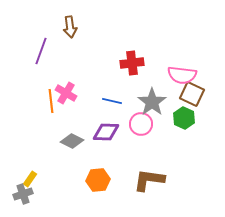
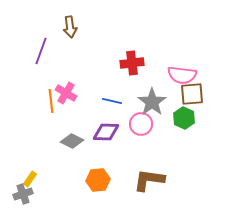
brown square: rotated 30 degrees counterclockwise
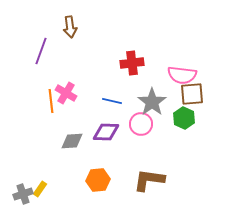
gray diamond: rotated 30 degrees counterclockwise
yellow rectangle: moved 10 px right, 10 px down
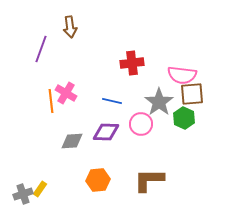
purple line: moved 2 px up
gray star: moved 7 px right
brown L-shape: rotated 8 degrees counterclockwise
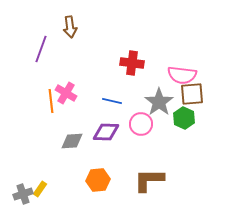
red cross: rotated 15 degrees clockwise
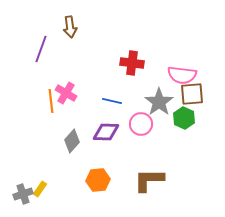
gray diamond: rotated 45 degrees counterclockwise
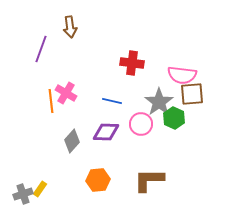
green hexagon: moved 10 px left
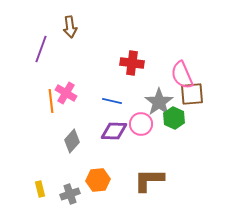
pink semicircle: rotated 60 degrees clockwise
purple diamond: moved 8 px right, 1 px up
yellow rectangle: rotated 49 degrees counterclockwise
gray cross: moved 47 px right
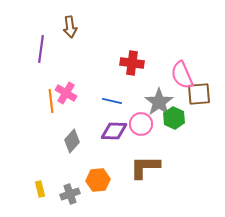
purple line: rotated 12 degrees counterclockwise
brown square: moved 7 px right
brown L-shape: moved 4 px left, 13 px up
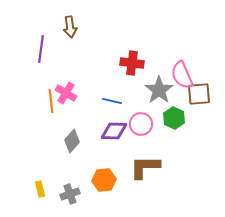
gray star: moved 12 px up
orange hexagon: moved 6 px right
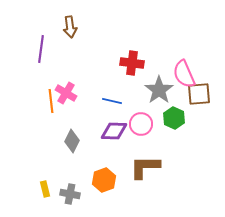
pink semicircle: moved 2 px right, 1 px up
gray diamond: rotated 15 degrees counterclockwise
orange hexagon: rotated 15 degrees counterclockwise
yellow rectangle: moved 5 px right
gray cross: rotated 30 degrees clockwise
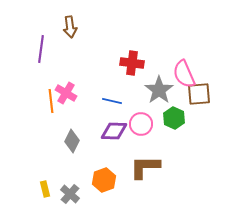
gray cross: rotated 30 degrees clockwise
